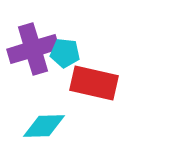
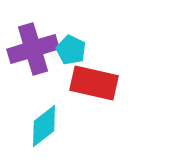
cyan pentagon: moved 6 px right, 3 px up; rotated 20 degrees clockwise
cyan diamond: rotated 36 degrees counterclockwise
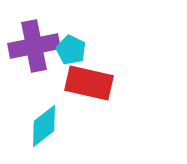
purple cross: moved 1 px right, 3 px up; rotated 6 degrees clockwise
red rectangle: moved 5 px left
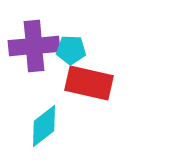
purple cross: rotated 6 degrees clockwise
cyan pentagon: rotated 24 degrees counterclockwise
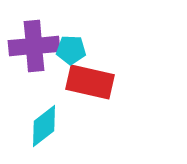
red rectangle: moved 1 px right, 1 px up
